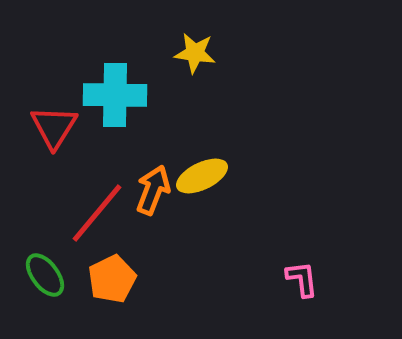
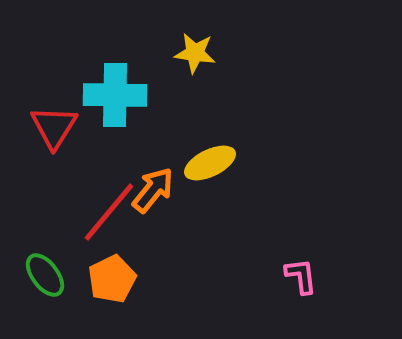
yellow ellipse: moved 8 px right, 13 px up
orange arrow: rotated 18 degrees clockwise
red line: moved 12 px right, 1 px up
pink L-shape: moved 1 px left, 3 px up
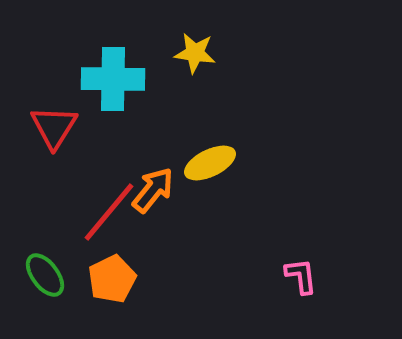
cyan cross: moved 2 px left, 16 px up
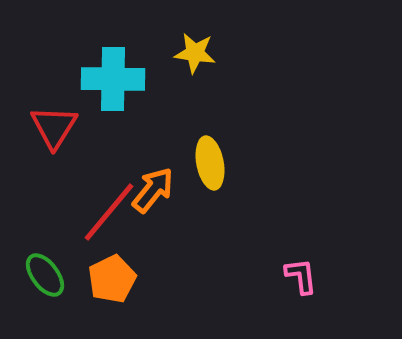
yellow ellipse: rotated 75 degrees counterclockwise
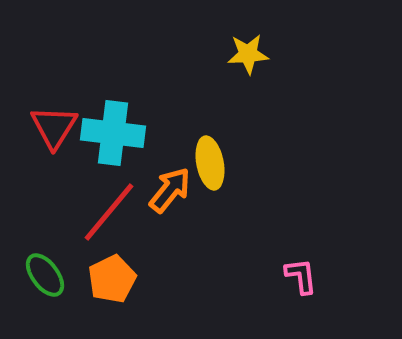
yellow star: moved 53 px right, 1 px down; rotated 12 degrees counterclockwise
cyan cross: moved 54 px down; rotated 6 degrees clockwise
orange arrow: moved 17 px right
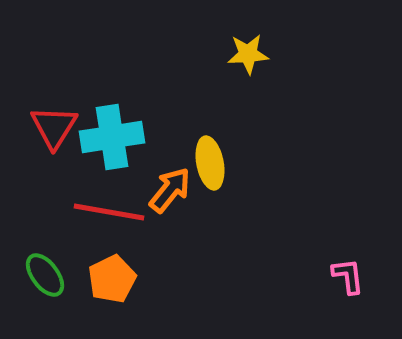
cyan cross: moved 1 px left, 4 px down; rotated 16 degrees counterclockwise
red line: rotated 60 degrees clockwise
pink L-shape: moved 47 px right
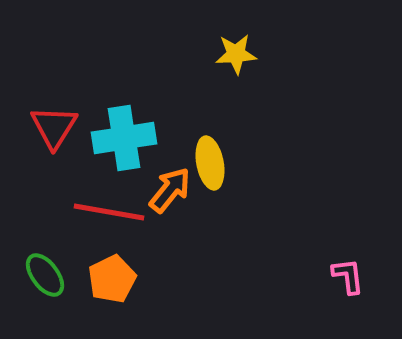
yellow star: moved 12 px left
cyan cross: moved 12 px right, 1 px down
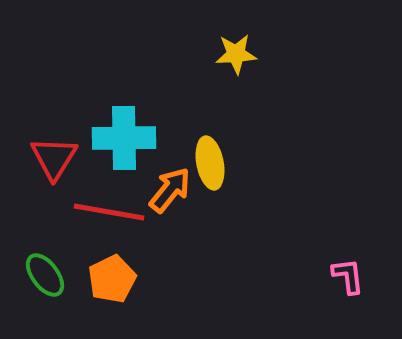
red triangle: moved 31 px down
cyan cross: rotated 8 degrees clockwise
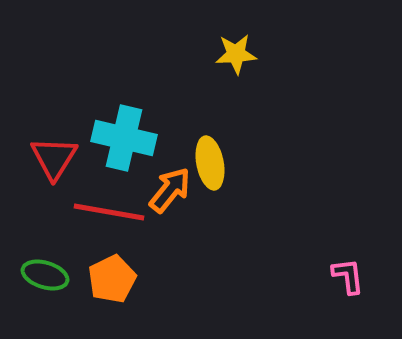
cyan cross: rotated 14 degrees clockwise
green ellipse: rotated 36 degrees counterclockwise
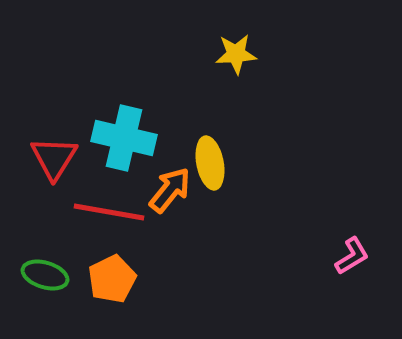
pink L-shape: moved 4 px right, 20 px up; rotated 66 degrees clockwise
